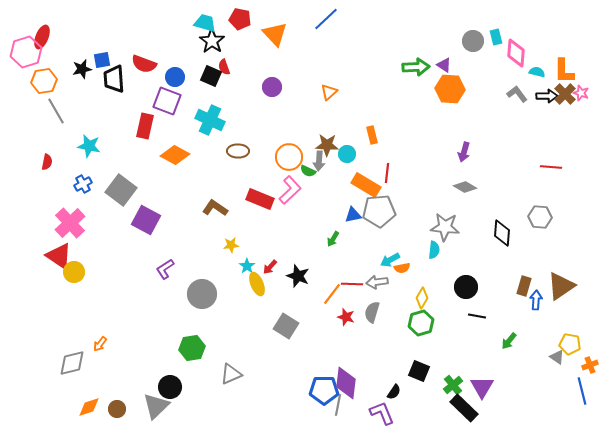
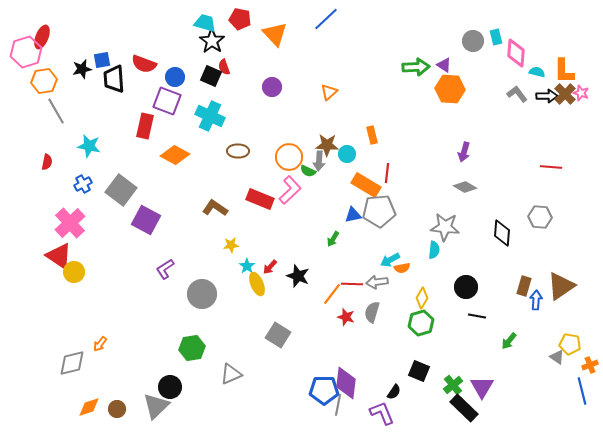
cyan cross at (210, 120): moved 4 px up
gray square at (286, 326): moved 8 px left, 9 px down
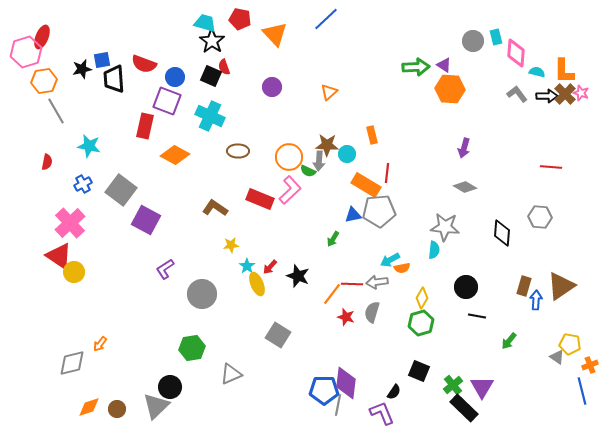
purple arrow at (464, 152): moved 4 px up
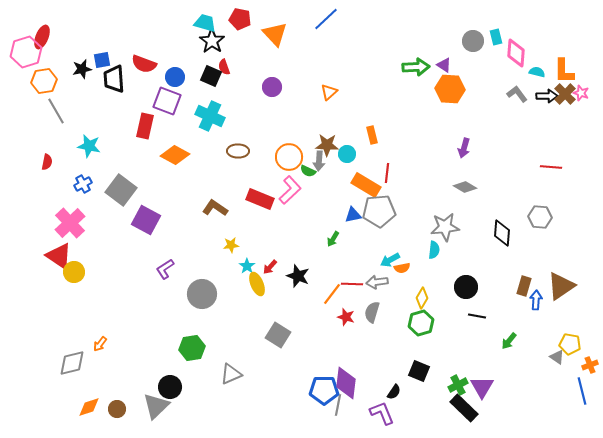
gray star at (445, 227): rotated 12 degrees counterclockwise
green cross at (453, 385): moved 5 px right; rotated 12 degrees clockwise
